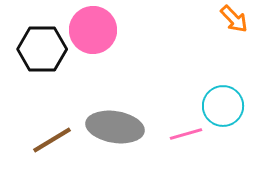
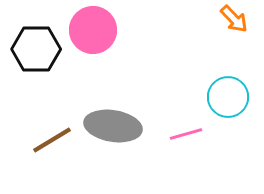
black hexagon: moved 6 px left
cyan circle: moved 5 px right, 9 px up
gray ellipse: moved 2 px left, 1 px up
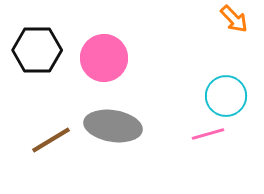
pink circle: moved 11 px right, 28 px down
black hexagon: moved 1 px right, 1 px down
cyan circle: moved 2 px left, 1 px up
pink line: moved 22 px right
brown line: moved 1 px left
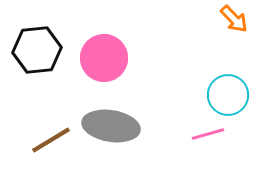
black hexagon: rotated 6 degrees counterclockwise
cyan circle: moved 2 px right, 1 px up
gray ellipse: moved 2 px left
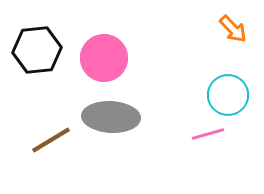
orange arrow: moved 1 px left, 10 px down
gray ellipse: moved 9 px up; rotated 6 degrees counterclockwise
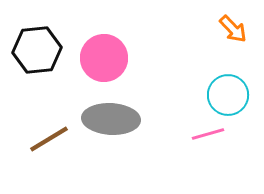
gray ellipse: moved 2 px down
brown line: moved 2 px left, 1 px up
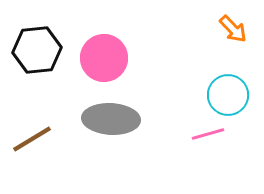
brown line: moved 17 px left
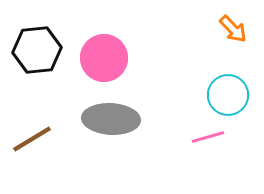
pink line: moved 3 px down
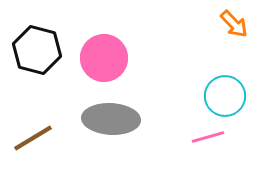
orange arrow: moved 1 px right, 5 px up
black hexagon: rotated 21 degrees clockwise
cyan circle: moved 3 px left, 1 px down
brown line: moved 1 px right, 1 px up
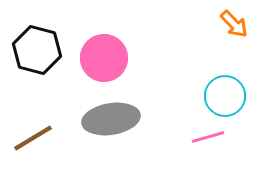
gray ellipse: rotated 12 degrees counterclockwise
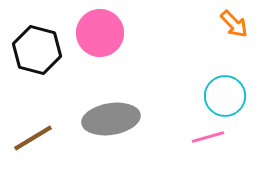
pink circle: moved 4 px left, 25 px up
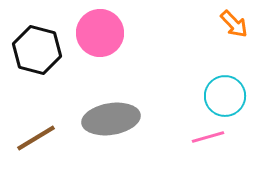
brown line: moved 3 px right
